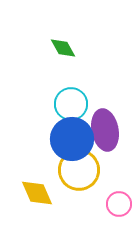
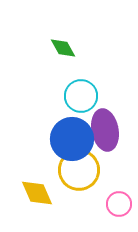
cyan circle: moved 10 px right, 8 px up
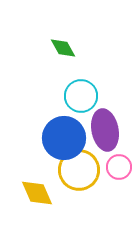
blue circle: moved 8 px left, 1 px up
pink circle: moved 37 px up
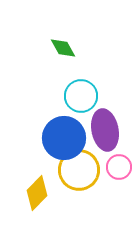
yellow diamond: rotated 68 degrees clockwise
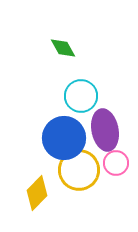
pink circle: moved 3 px left, 4 px up
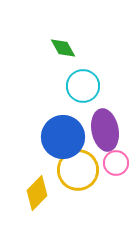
cyan circle: moved 2 px right, 10 px up
blue circle: moved 1 px left, 1 px up
yellow circle: moved 1 px left
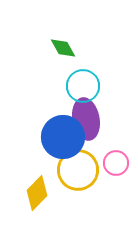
purple ellipse: moved 19 px left, 11 px up
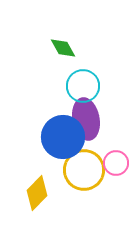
yellow circle: moved 6 px right
